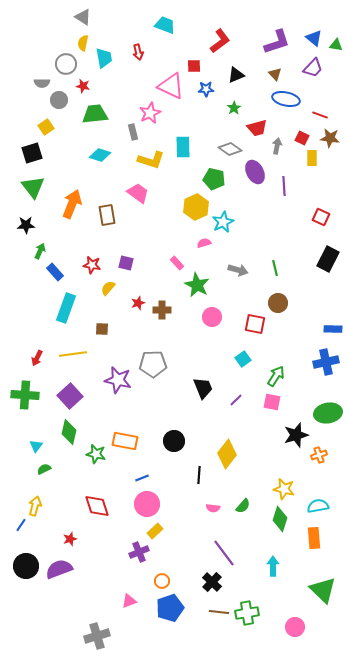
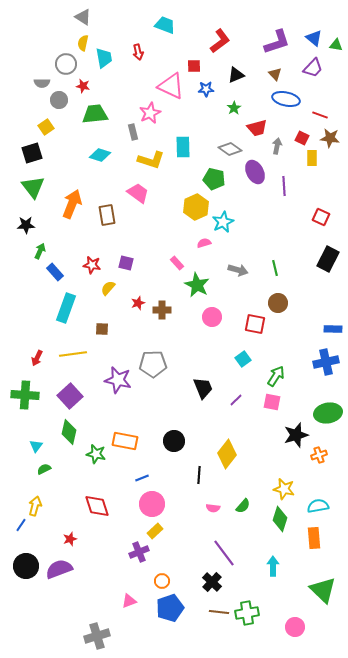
pink circle at (147, 504): moved 5 px right
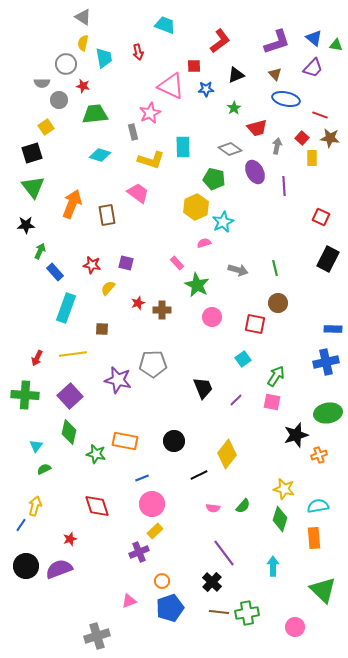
red square at (302, 138): rotated 16 degrees clockwise
black line at (199, 475): rotated 60 degrees clockwise
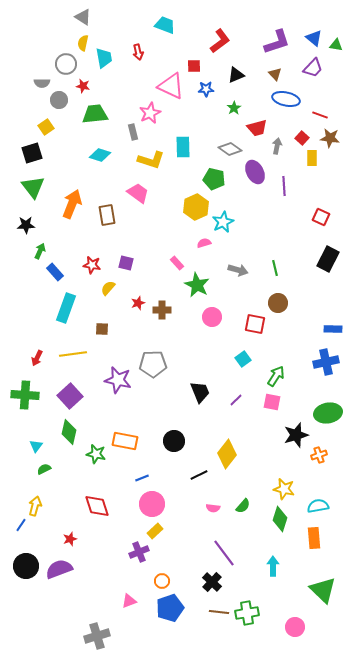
black trapezoid at (203, 388): moved 3 px left, 4 px down
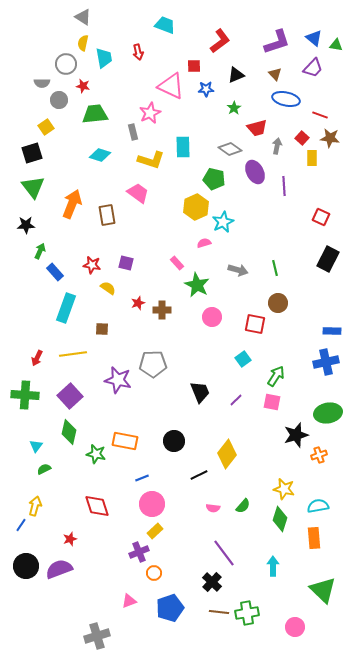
yellow semicircle at (108, 288): rotated 84 degrees clockwise
blue rectangle at (333, 329): moved 1 px left, 2 px down
orange circle at (162, 581): moved 8 px left, 8 px up
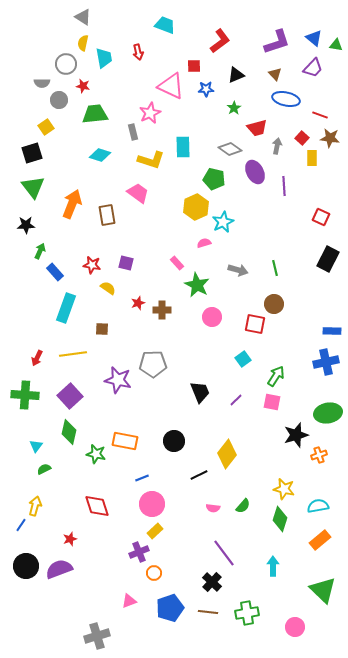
brown circle at (278, 303): moved 4 px left, 1 px down
orange rectangle at (314, 538): moved 6 px right, 2 px down; rotated 55 degrees clockwise
brown line at (219, 612): moved 11 px left
